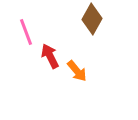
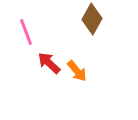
red arrow: moved 1 px left, 7 px down; rotated 20 degrees counterclockwise
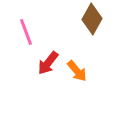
red arrow: moved 1 px left; rotated 95 degrees counterclockwise
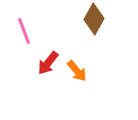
brown diamond: moved 2 px right
pink line: moved 2 px left, 1 px up
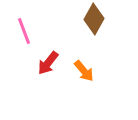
orange arrow: moved 7 px right
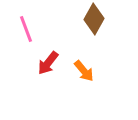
pink line: moved 2 px right, 2 px up
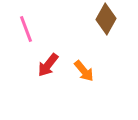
brown diamond: moved 12 px right
red arrow: moved 2 px down
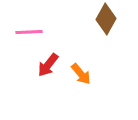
pink line: moved 3 px right, 3 px down; rotated 72 degrees counterclockwise
orange arrow: moved 3 px left, 3 px down
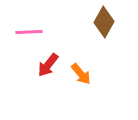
brown diamond: moved 2 px left, 3 px down
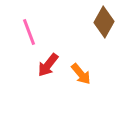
pink line: rotated 72 degrees clockwise
